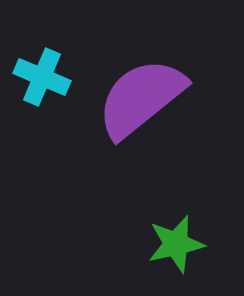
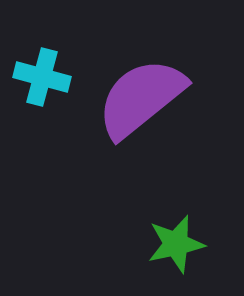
cyan cross: rotated 8 degrees counterclockwise
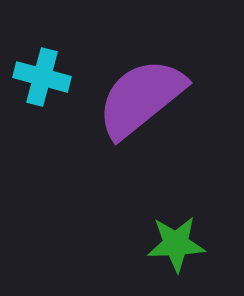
green star: rotated 10 degrees clockwise
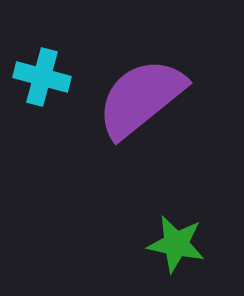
green star: rotated 14 degrees clockwise
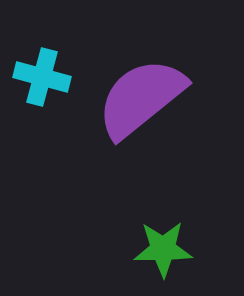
green star: moved 13 px left, 5 px down; rotated 12 degrees counterclockwise
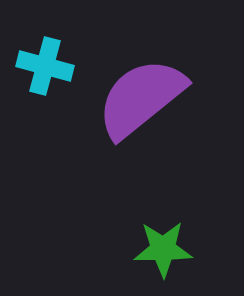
cyan cross: moved 3 px right, 11 px up
